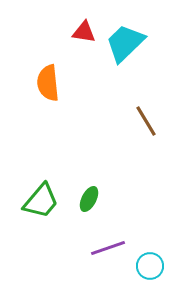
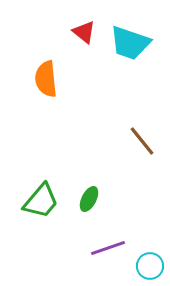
red triangle: rotated 30 degrees clockwise
cyan trapezoid: moved 5 px right; rotated 117 degrees counterclockwise
orange semicircle: moved 2 px left, 4 px up
brown line: moved 4 px left, 20 px down; rotated 8 degrees counterclockwise
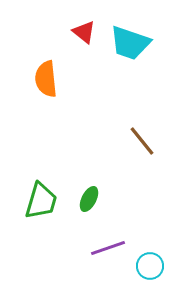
green trapezoid: rotated 24 degrees counterclockwise
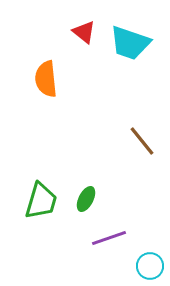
green ellipse: moved 3 px left
purple line: moved 1 px right, 10 px up
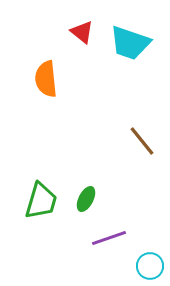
red triangle: moved 2 px left
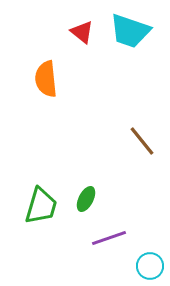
cyan trapezoid: moved 12 px up
green trapezoid: moved 5 px down
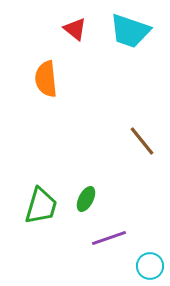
red triangle: moved 7 px left, 3 px up
